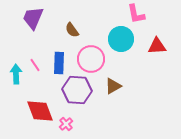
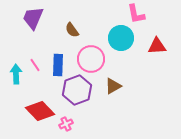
cyan circle: moved 1 px up
blue rectangle: moved 1 px left, 2 px down
purple hexagon: rotated 24 degrees counterclockwise
red diamond: rotated 24 degrees counterclockwise
pink cross: rotated 16 degrees clockwise
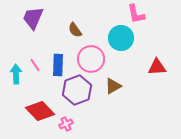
brown semicircle: moved 3 px right
red triangle: moved 21 px down
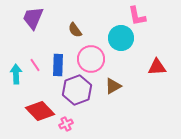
pink L-shape: moved 1 px right, 2 px down
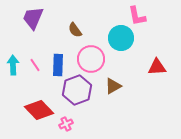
cyan arrow: moved 3 px left, 9 px up
red diamond: moved 1 px left, 1 px up
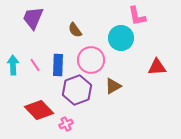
pink circle: moved 1 px down
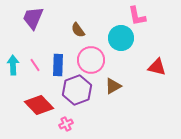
brown semicircle: moved 3 px right
red triangle: rotated 18 degrees clockwise
red diamond: moved 5 px up
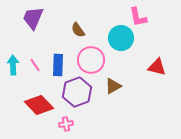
pink L-shape: moved 1 px right, 1 px down
purple hexagon: moved 2 px down
pink cross: rotated 16 degrees clockwise
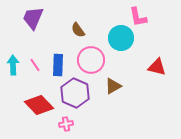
purple hexagon: moved 2 px left, 1 px down; rotated 16 degrees counterclockwise
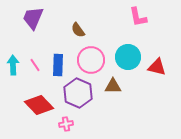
cyan circle: moved 7 px right, 19 px down
brown triangle: rotated 30 degrees clockwise
purple hexagon: moved 3 px right
